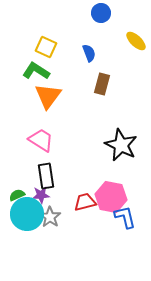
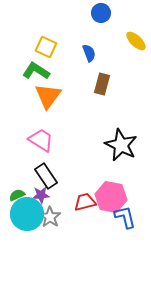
black rectangle: rotated 25 degrees counterclockwise
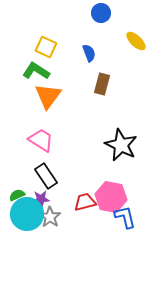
purple star: moved 4 px down
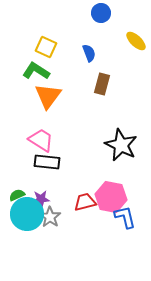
black rectangle: moved 1 px right, 14 px up; rotated 50 degrees counterclockwise
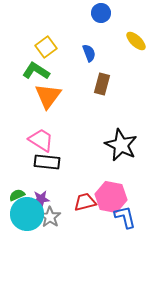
yellow square: rotated 30 degrees clockwise
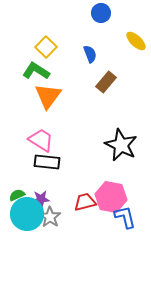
yellow square: rotated 10 degrees counterclockwise
blue semicircle: moved 1 px right, 1 px down
brown rectangle: moved 4 px right, 2 px up; rotated 25 degrees clockwise
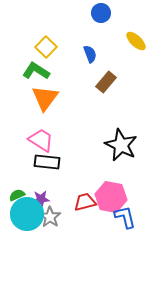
orange triangle: moved 3 px left, 2 px down
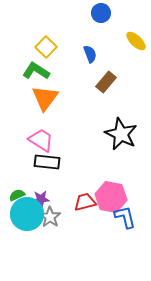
black star: moved 11 px up
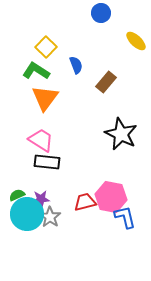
blue semicircle: moved 14 px left, 11 px down
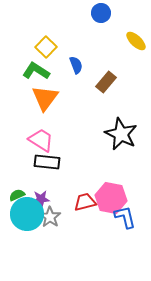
pink hexagon: moved 1 px down
